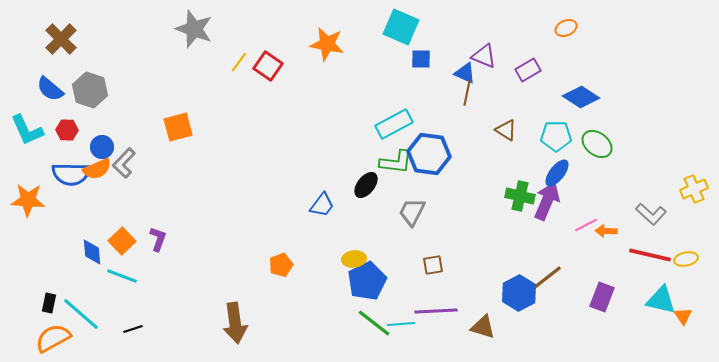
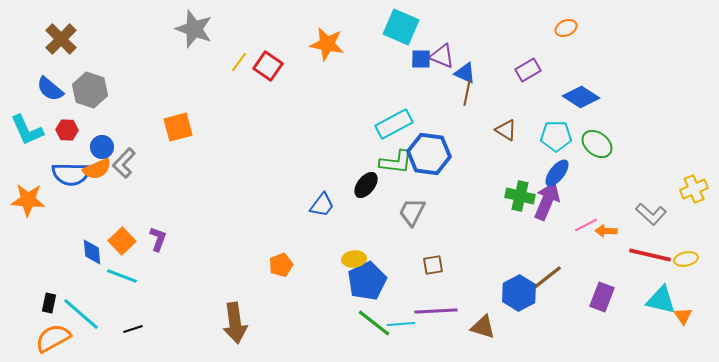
purple triangle at (484, 56): moved 42 px left
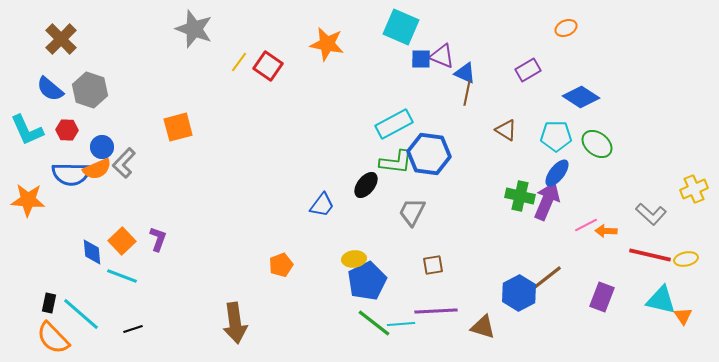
orange semicircle at (53, 338): rotated 105 degrees counterclockwise
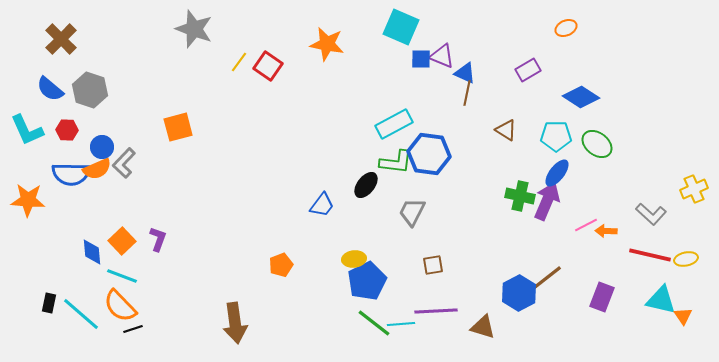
orange semicircle at (53, 338): moved 67 px right, 32 px up
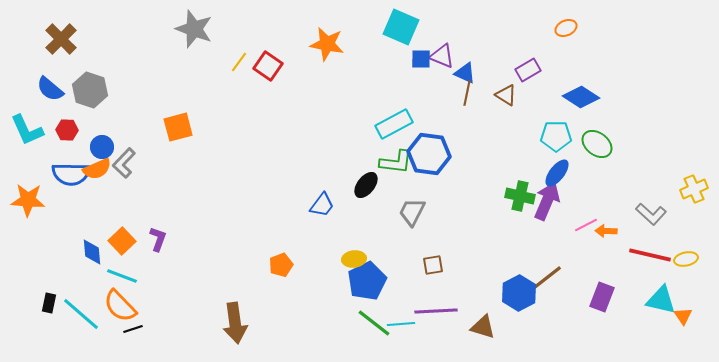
brown triangle at (506, 130): moved 35 px up
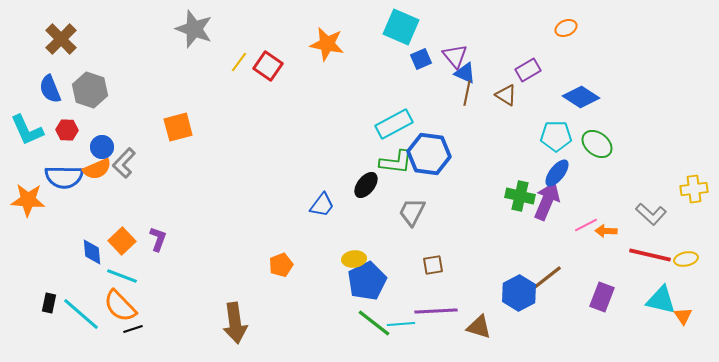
purple triangle at (442, 56): moved 13 px right; rotated 28 degrees clockwise
blue square at (421, 59): rotated 25 degrees counterclockwise
blue semicircle at (50, 89): rotated 28 degrees clockwise
blue semicircle at (71, 174): moved 7 px left, 3 px down
yellow cross at (694, 189): rotated 16 degrees clockwise
brown triangle at (483, 327): moved 4 px left
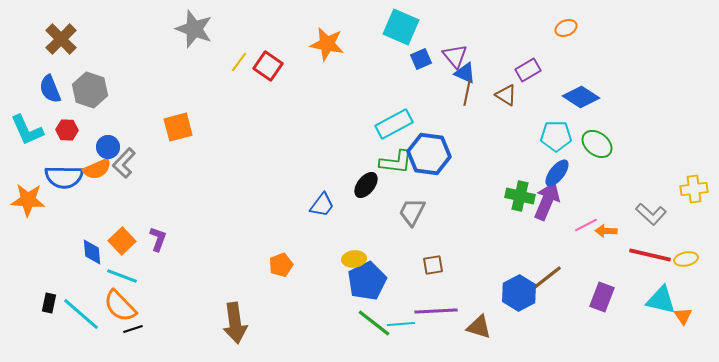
blue circle at (102, 147): moved 6 px right
